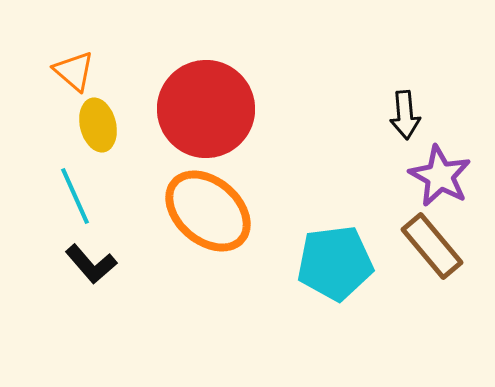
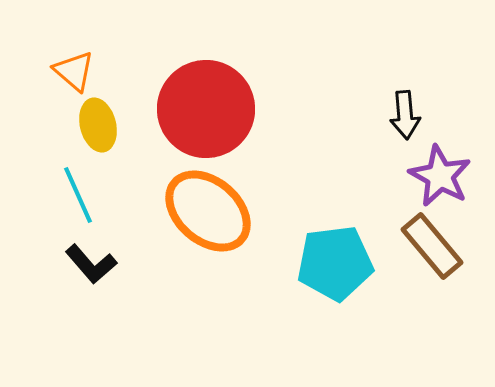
cyan line: moved 3 px right, 1 px up
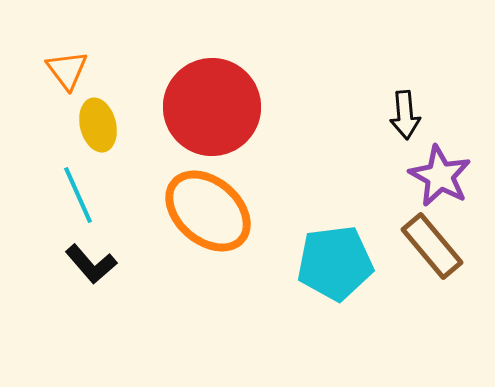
orange triangle: moved 7 px left, 1 px up; rotated 12 degrees clockwise
red circle: moved 6 px right, 2 px up
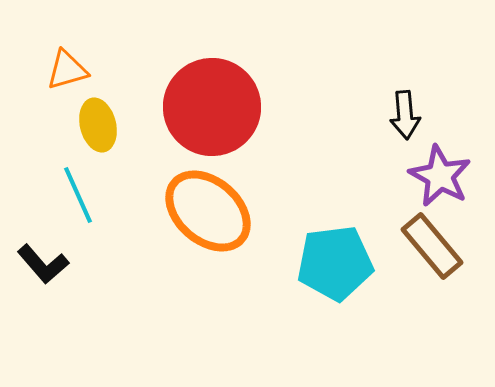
orange triangle: rotated 51 degrees clockwise
black L-shape: moved 48 px left
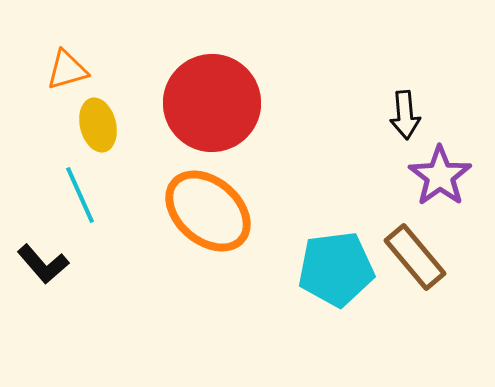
red circle: moved 4 px up
purple star: rotated 8 degrees clockwise
cyan line: moved 2 px right
brown rectangle: moved 17 px left, 11 px down
cyan pentagon: moved 1 px right, 6 px down
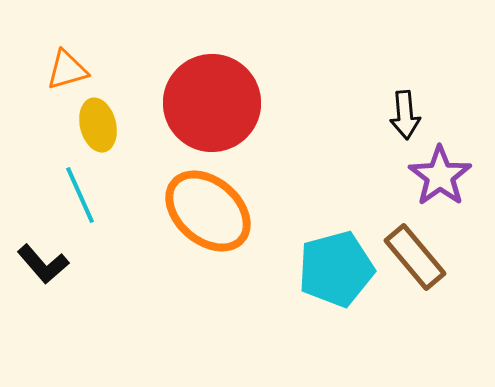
cyan pentagon: rotated 8 degrees counterclockwise
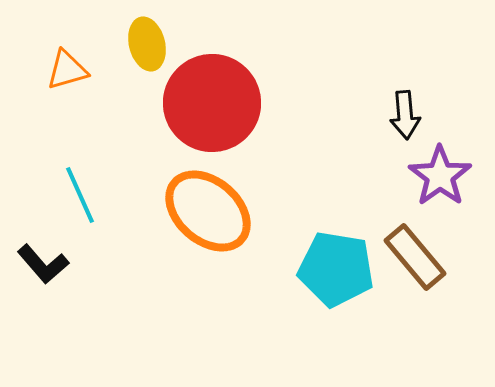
yellow ellipse: moved 49 px right, 81 px up
cyan pentagon: rotated 24 degrees clockwise
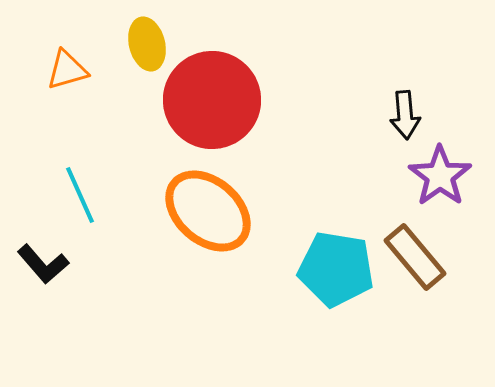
red circle: moved 3 px up
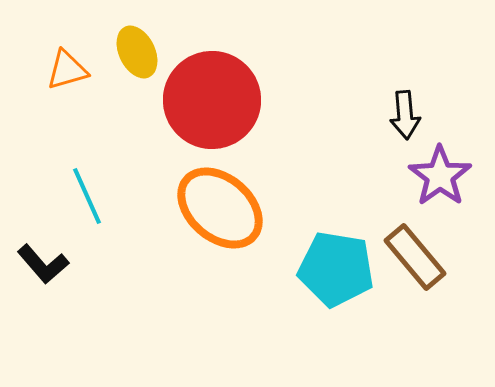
yellow ellipse: moved 10 px left, 8 px down; rotated 12 degrees counterclockwise
cyan line: moved 7 px right, 1 px down
orange ellipse: moved 12 px right, 3 px up
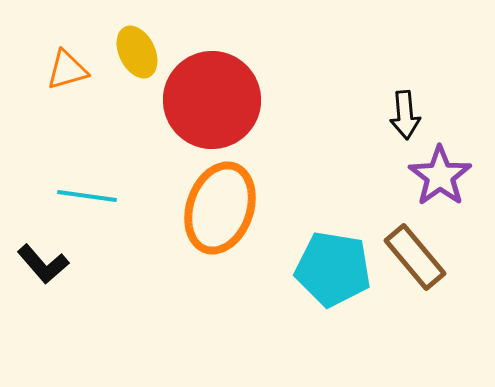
cyan line: rotated 58 degrees counterclockwise
orange ellipse: rotated 68 degrees clockwise
cyan pentagon: moved 3 px left
